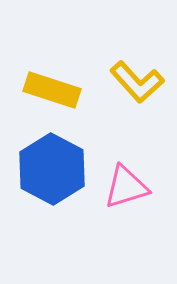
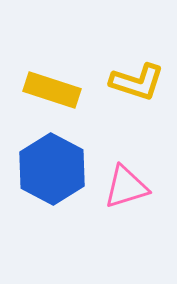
yellow L-shape: rotated 30 degrees counterclockwise
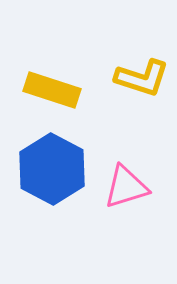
yellow L-shape: moved 5 px right, 4 px up
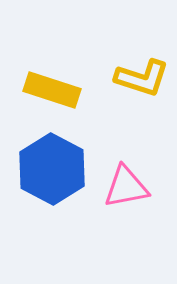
pink triangle: rotated 6 degrees clockwise
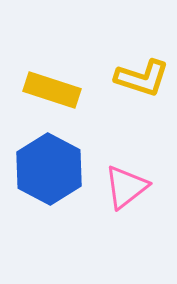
blue hexagon: moved 3 px left
pink triangle: rotated 27 degrees counterclockwise
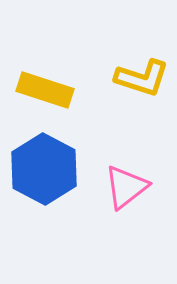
yellow rectangle: moved 7 px left
blue hexagon: moved 5 px left
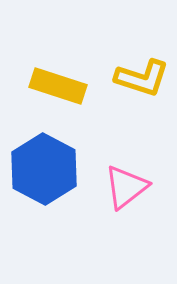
yellow rectangle: moved 13 px right, 4 px up
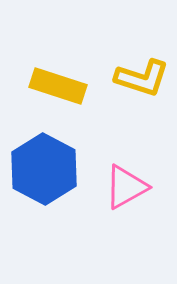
pink triangle: rotated 9 degrees clockwise
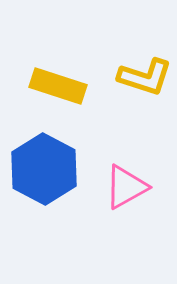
yellow L-shape: moved 3 px right, 1 px up
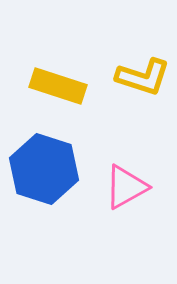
yellow L-shape: moved 2 px left
blue hexagon: rotated 10 degrees counterclockwise
